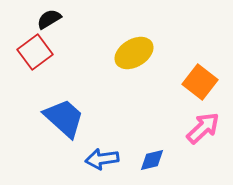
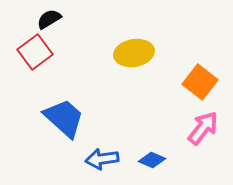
yellow ellipse: rotated 21 degrees clockwise
pink arrow: rotated 9 degrees counterclockwise
blue diamond: rotated 36 degrees clockwise
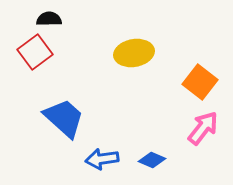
black semicircle: rotated 30 degrees clockwise
